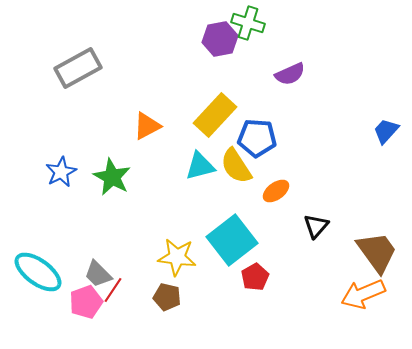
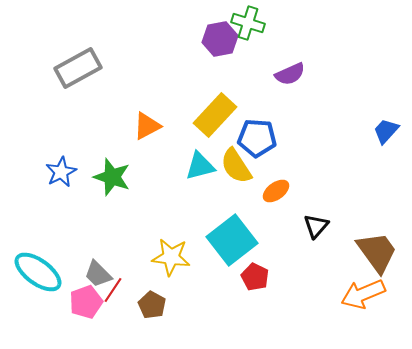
green star: rotated 9 degrees counterclockwise
yellow star: moved 6 px left
red pentagon: rotated 16 degrees counterclockwise
brown pentagon: moved 15 px left, 8 px down; rotated 16 degrees clockwise
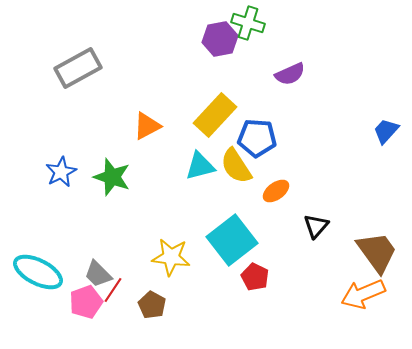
cyan ellipse: rotated 9 degrees counterclockwise
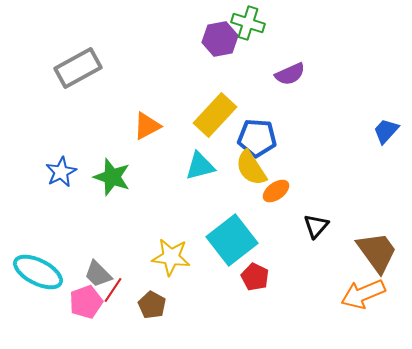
yellow semicircle: moved 15 px right, 2 px down
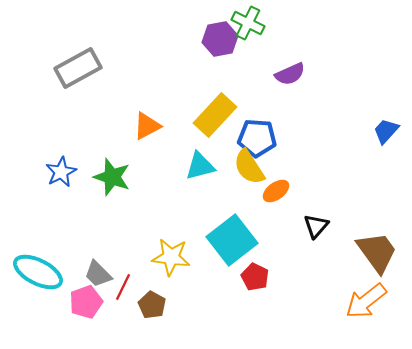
green cross: rotated 8 degrees clockwise
yellow semicircle: moved 2 px left, 1 px up
red line: moved 10 px right, 3 px up; rotated 8 degrees counterclockwise
orange arrow: moved 3 px right, 7 px down; rotated 15 degrees counterclockwise
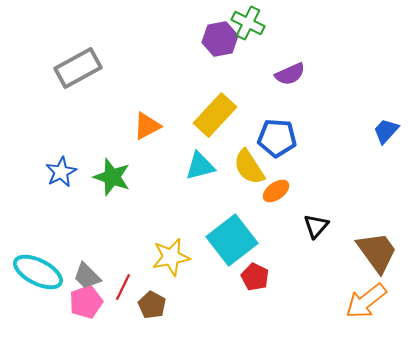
blue pentagon: moved 20 px right
yellow star: rotated 18 degrees counterclockwise
gray trapezoid: moved 11 px left, 2 px down
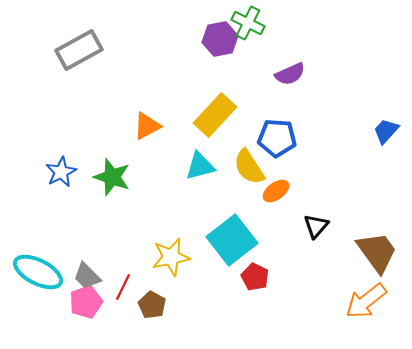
gray rectangle: moved 1 px right, 18 px up
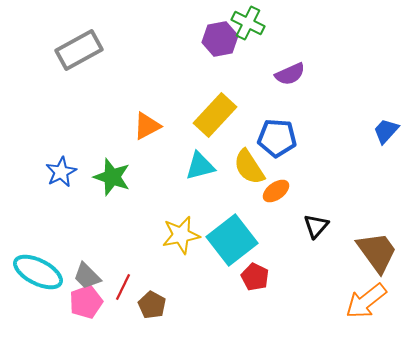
yellow star: moved 10 px right, 22 px up
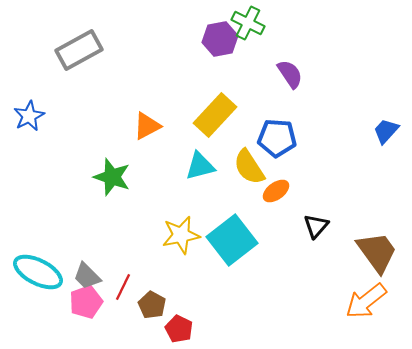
purple semicircle: rotated 100 degrees counterclockwise
blue star: moved 32 px left, 56 px up
red pentagon: moved 76 px left, 52 px down
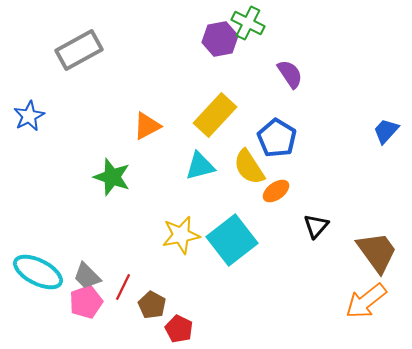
blue pentagon: rotated 27 degrees clockwise
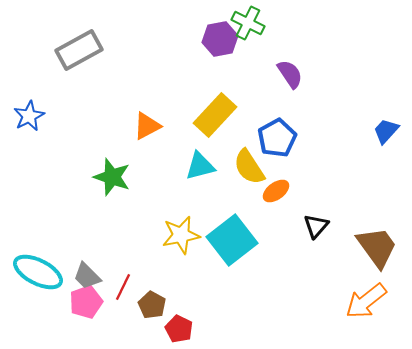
blue pentagon: rotated 12 degrees clockwise
brown trapezoid: moved 5 px up
